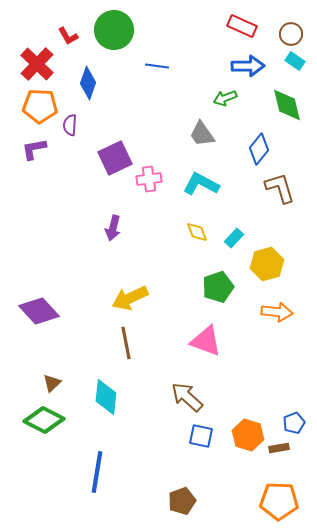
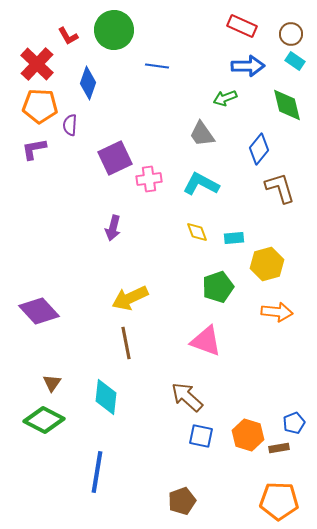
cyan rectangle at (234, 238): rotated 42 degrees clockwise
brown triangle at (52, 383): rotated 12 degrees counterclockwise
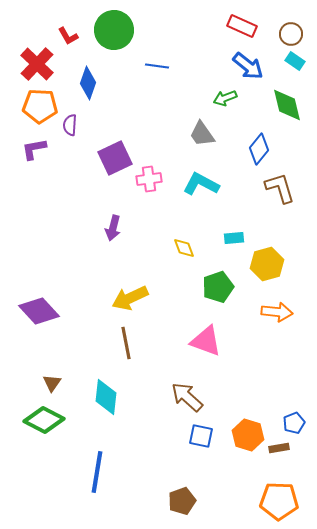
blue arrow at (248, 66): rotated 40 degrees clockwise
yellow diamond at (197, 232): moved 13 px left, 16 px down
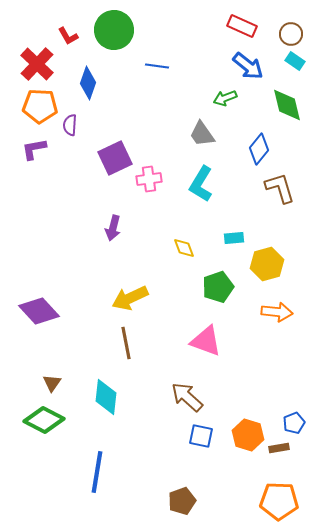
cyan L-shape at (201, 184): rotated 87 degrees counterclockwise
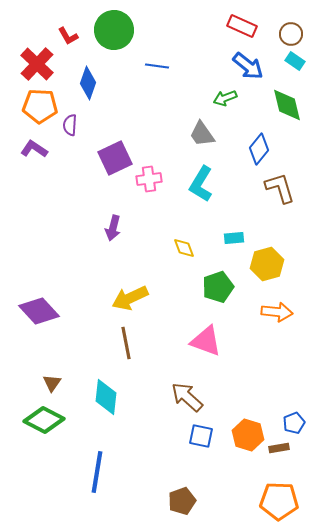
purple L-shape at (34, 149): rotated 44 degrees clockwise
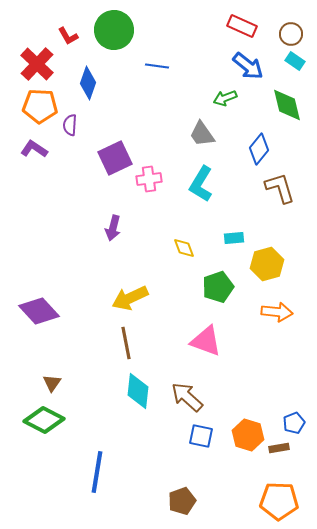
cyan diamond at (106, 397): moved 32 px right, 6 px up
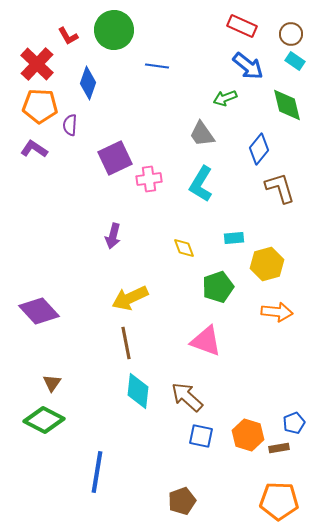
purple arrow at (113, 228): moved 8 px down
